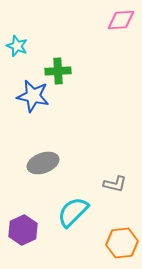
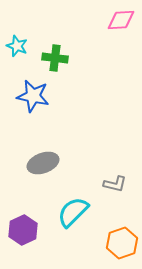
green cross: moved 3 px left, 13 px up; rotated 10 degrees clockwise
orange hexagon: rotated 12 degrees counterclockwise
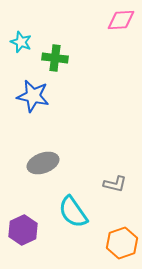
cyan star: moved 4 px right, 4 px up
cyan semicircle: rotated 80 degrees counterclockwise
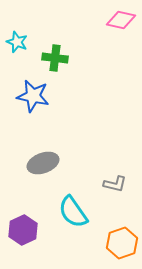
pink diamond: rotated 16 degrees clockwise
cyan star: moved 4 px left
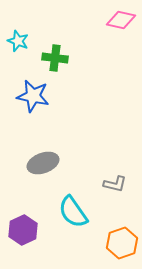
cyan star: moved 1 px right, 1 px up
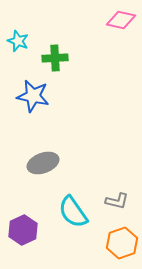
green cross: rotated 10 degrees counterclockwise
gray L-shape: moved 2 px right, 17 px down
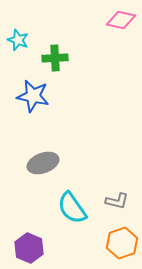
cyan star: moved 1 px up
cyan semicircle: moved 1 px left, 4 px up
purple hexagon: moved 6 px right, 18 px down; rotated 12 degrees counterclockwise
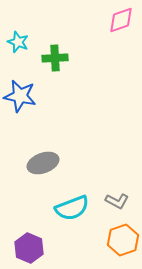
pink diamond: rotated 32 degrees counterclockwise
cyan star: moved 2 px down
blue star: moved 13 px left
gray L-shape: rotated 15 degrees clockwise
cyan semicircle: rotated 76 degrees counterclockwise
orange hexagon: moved 1 px right, 3 px up
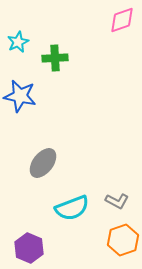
pink diamond: moved 1 px right
cyan star: rotated 25 degrees clockwise
gray ellipse: rotated 32 degrees counterclockwise
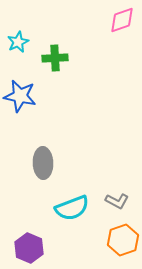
gray ellipse: rotated 40 degrees counterclockwise
